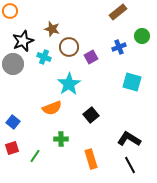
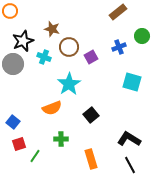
red square: moved 7 px right, 4 px up
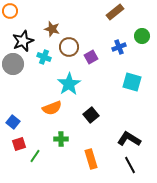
brown rectangle: moved 3 px left
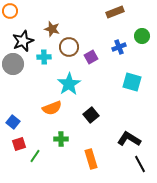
brown rectangle: rotated 18 degrees clockwise
cyan cross: rotated 24 degrees counterclockwise
black line: moved 10 px right, 1 px up
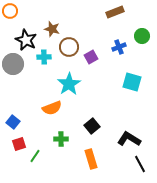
black star: moved 3 px right, 1 px up; rotated 25 degrees counterclockwise
black square: moved 1 px right, 11 px down
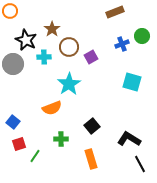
brown star: rotated 21 degrees clockwise
blue cross: moved 3 px right, 3 px up
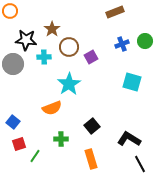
green circle: moved 3 px right, 5 px down
black star: rotated 20 degrees counterclockwise
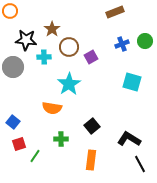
gray circle: moved 3 px down
orange semicircle: rotated 30 degrees clockwise
orange rectangle: moved 1 px down; rotated 24 degrees clockwise
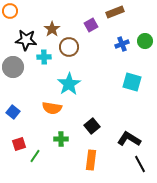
purple square: moved 32 px up
blue square: moved 10 px up
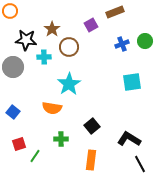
cyan square: rotated 24 degrees counterclockwise
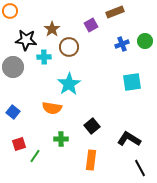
black line: moved 4 px down
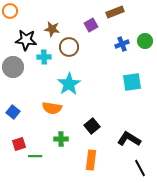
brown star: rotated 28 degrees counterclockwise
green line: rotated 56 degrees clockwise
